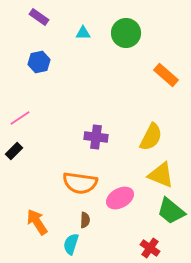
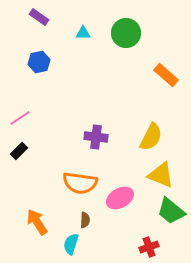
black rectangle: moved 5 px right
red cross: moved 1 px left, 1 px up; rotated 36 degrees clockwise
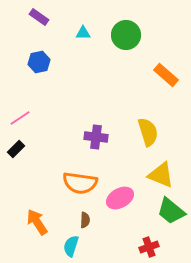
green circle: moved 2 px down
yellow semicircle: moved 3 px left, 5 px up; rotated 44 degrees counterclockwise
black rectangle: moved 3 px left, 2 px up
cyan semicircle: moved 2 px down
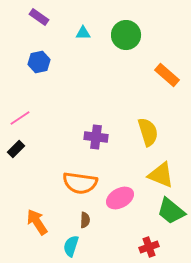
orange rectangle: moved 1 px right
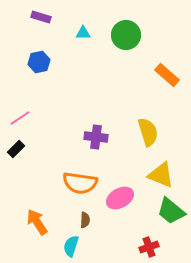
purple rectangle: moved 2 px right; rotated 18 degrees counterclockwise
